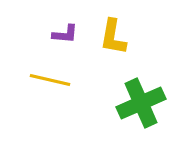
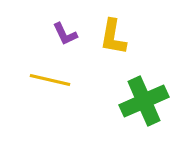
purple L-shape: rotated 60 degrees clockwise
green cross: moved 3 px right, 2 px up
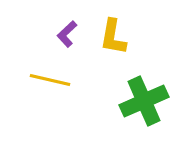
purple L-shape: moved 2 px right; rotated 72 degrees clockwise
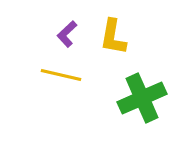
yellow line: moved 11 px right, 5 px up
green cross: moved 2 px left, 3 px up
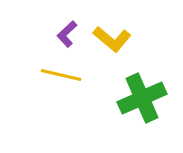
yellow L-shape: moved 1 px left, 2 px down; rotated 60 degrees counterclockwise
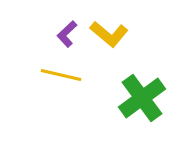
yellow L-shape: moved 3 px left, 5 px up
green cross: rotated 12 degrees counterclockwise
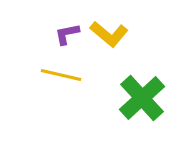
purple L-shape: rotated 32 degrees clockwise
green cross: rotated 6 degrees counterclockwise
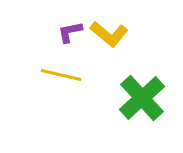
purple L-shape: moved 3 px right, 2 px up
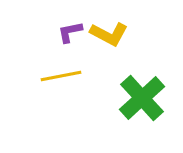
yellow L-shape: rotated 12 degrees counterclockwise
yellow line: moved 1 px down; rotated 24 degrees counterclockwise
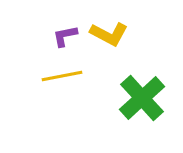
purple L-shape: moved 5 px left, 4 px down
yellow line: moved 1 px right
